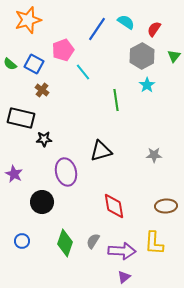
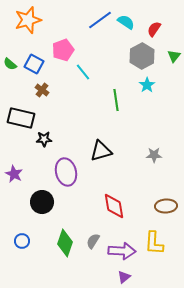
blue line: moved 3 px right, 9 px up; rotated 20 degrees clockwise
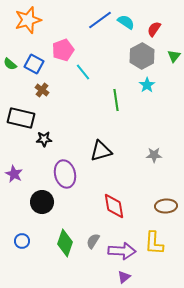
purple ellipse: moved 1 px left, 2 px down
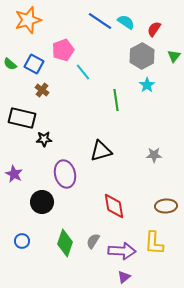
blue line: moved 1 px down; rotated 70 degrees clockwise
black rectangle: moved 1 px right
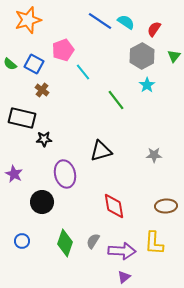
green line: rotated 30 degrees counterclockwise
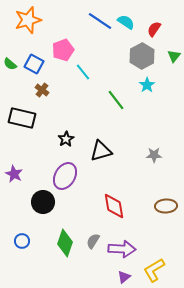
black star: moved 22 px right; rotated 28 degrees counterclockwise
purple ellipse: moved 2 px down; rotated 44 degrees clockwise
black circle: moved 1 px right
yellow L-shape: moved 27 px down; rotated 55 degrees clockwise
purple arrow: moved 2 px up
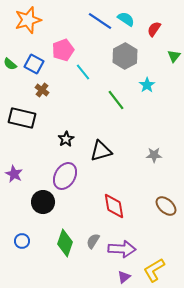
cyan semicircle: moved 3 px up
gray hexagon: moved 17 px left
brown ellipse: rotated 45 degrees clockwise
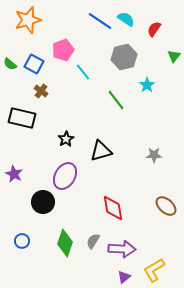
gray hexagon: moved 1 px left, 1 px down; rotated 15 degrees clockwise
brown cross: moved 1 px left, 1 px down
red diamond: moved 1 px left, 2 px down
